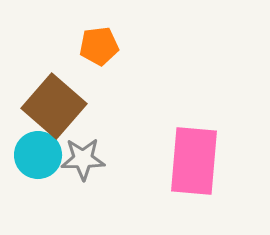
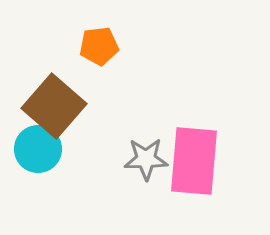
cyan circle: moved 6 px up
gray star: moved 63 px right
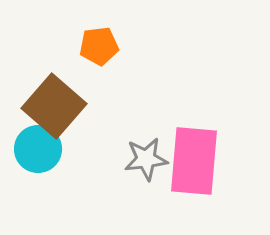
gray star: rotated 6 degrees counterclockwise
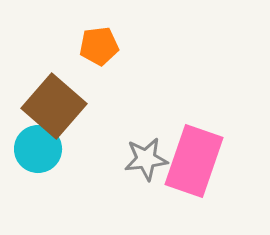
pink rectangle: rotated 14 degrees clockwise
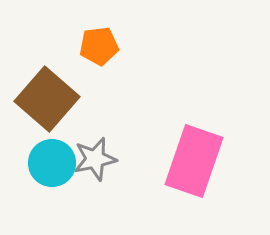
brown square: moved 7 px left, 7 px up
cyan circle: moved 14 px right, 14 px down
gray star: moved 51 px left; rotated 6 degrees counterclockwise
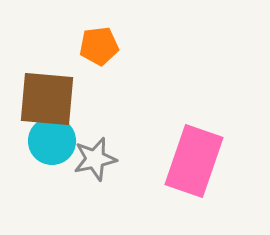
brown square: rotated 36 degrees counterclockwise
cyan circle: moved 22 px up
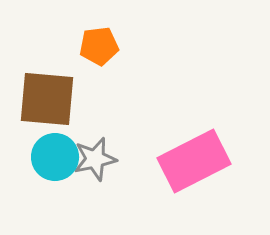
cyan circle: moved 3 px right, 16 px down
pink rectangle: rotated 44 degrees clockwise
